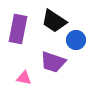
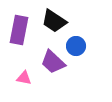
purple rectangle: moved 1 px right, 1 px down
blue circle: moved 6 px down
purple trapezoid: rotated 24 degrees clockwise
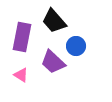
black trapezoid: rotated 16 degrees clockwise
purple rectangle: moved 3 px right, 7 px down
pink triangle: moved 3 px left, 3 px up; rotated 21 degrees clockwise
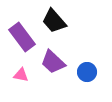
purple rectangle: rotated 48 degrees counterclockwise
blue circle: moved 11 px right, 26 px down
pink triangle: rotated 21 degrees counterclockwise
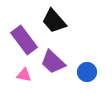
purple rectangle: moved 2 px right, 3 px down
pink triangle: moved 3 px right
